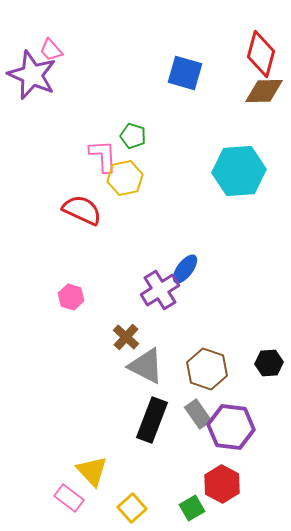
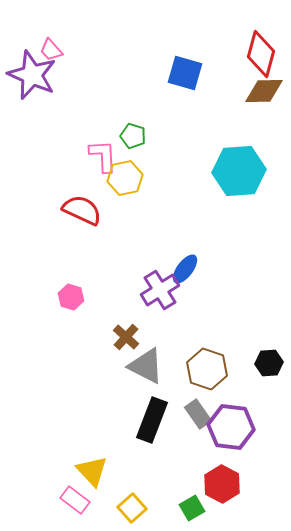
pink rectangle: moved 6 px right, 2 px down
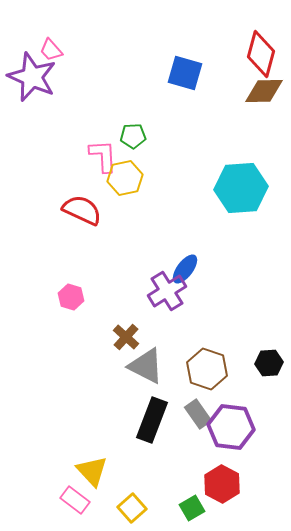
purple star: moved 2 px down
green pentagon: rotated 20 degrees counterclockwise
cyan hexagon: moved 2 px right, 17 px down
purple cross: moved 7 px right, 1 px down
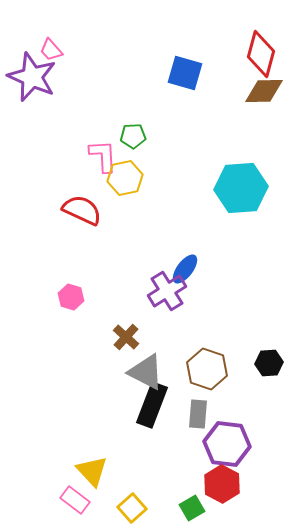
gray triangle: moved 6 px down
gray rectangle: rotated 40 degrees clockwise
black rectangle: moved 15 px up
purple hexagon: moved 4 px left, 17 px down
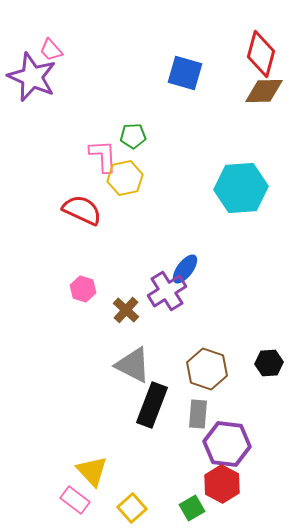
pink hexagon: moved 12 px right, 8 px up
brown cross: moved 27 px up
gray triangle: moved 13 px left, 7 px up
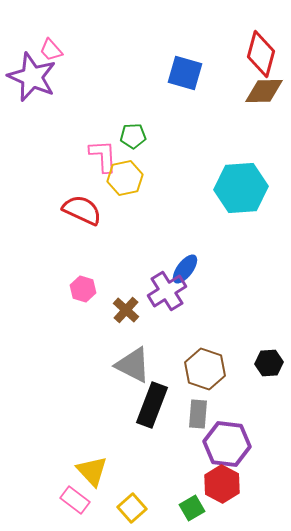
brown hexagon: moved 2 px left
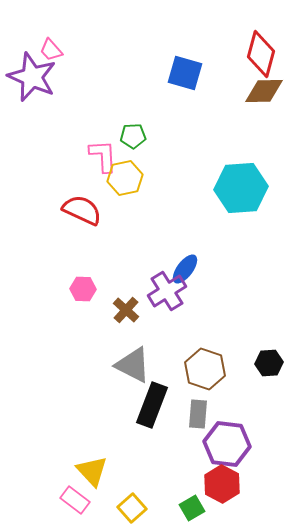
pink hexagon: rotated 15 degrees counterclockwise
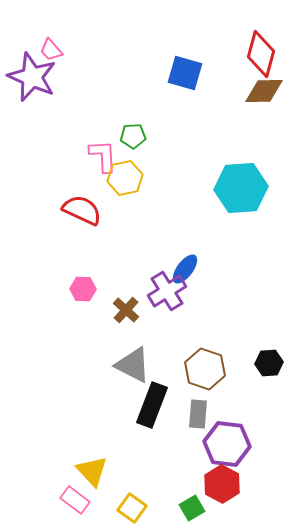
yellow square: rotated 12 degrees counterclockwise
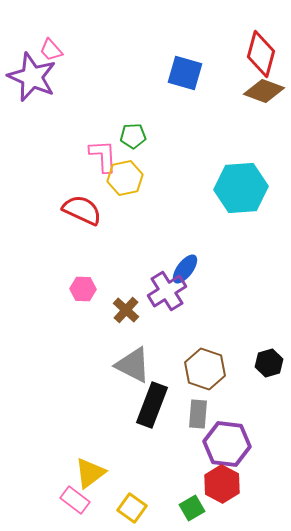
brown diamond: rotated 21 degrees clockwise
black hexagon: rotated 12 degrees counterclockwise
yellow triangle: moved 2 px left, 2 px down; rotated 36 degrees clockwise
